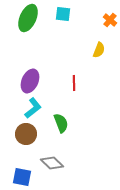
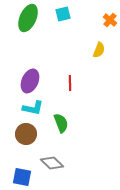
cyan square: rotated 21 degrees counterclockwise
red line: moved 4 px left
cyan L-shape: rotated 50 degrees clockwise
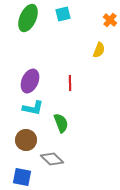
brown circle: moved 6 px down
gray diamond: moved 4 px up
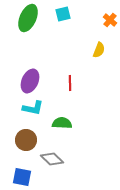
green semicircle: moved 1 px right; rotated 66 degrees counterclockwise
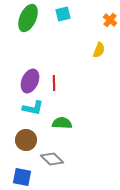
red line: moved 16 px left
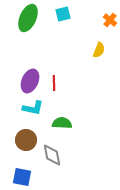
gray diamond: moved 4 px up; rotated 35 degrees clockwise
